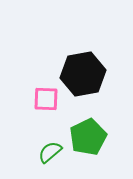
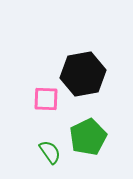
green semicircle: rotated 95 degrees clockwise
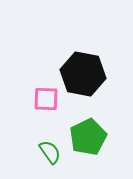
black hexagon: rotated 21 degrees clockwise
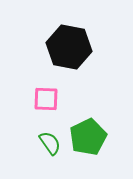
black hexagon: moved 14 px left, 27 px up
green semicircle: moved 9 px up
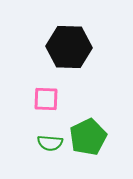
black hexagon: rotated 9 degrees counterclockwise
green semicircle: rotated 130 degrees clockwise
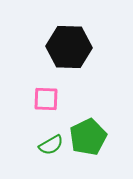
green semicircle: moved 1 px right, 2 px down; rotated 35 degrees counterclockwise
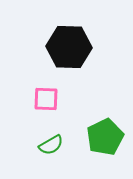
green pentagon: moved 17 px right
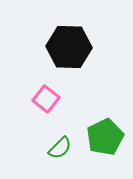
pink square: rotated 36 degrees clockwise
green semicircle: moved 9 px right, 3 px down; rotated 15 degrees counterclockwise
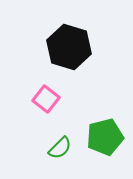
black hexagon: rotated 15 degrees clockwise
green pentagon: rotated 12 degrees clockwise
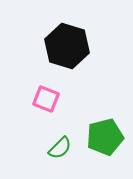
black hexagon: moved 2 px left, 1 px up
pink square: rotated 16 degrees counterclockwise
